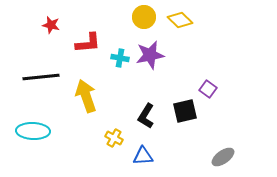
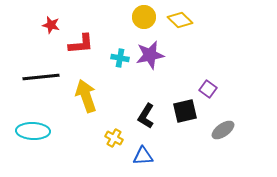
red L-shape: moved 7 px left, 1 px down
gray ellipse: moved 27 px up
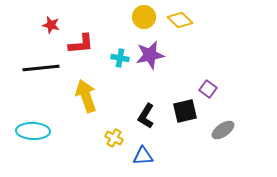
black line: moved 9 px up
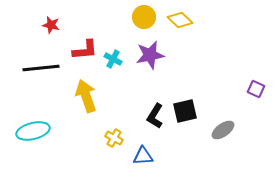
red L-shape: moved 4 px right, 6 px down
cyan cross: moved 7 px left, 1 px down; rotated 18 degrees clockwise
purple square: moved 48 px right; rotated 12 degrees counterclockwise
black L-shape: moved 9 px right
cyan ellipse: rotated 16 degrees counterclockwise
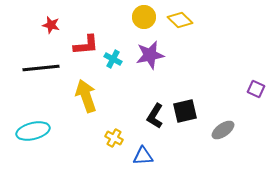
red L-shape: moved 1 px right, 5 px up
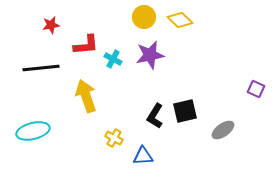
red star: rotated 24 degrees counterclockwise
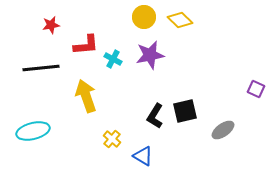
yellow cross: moved 2 px left, 1 px down; rotated 12 degrees clockwise
blue triangle: rotated 35 degrees clockwise
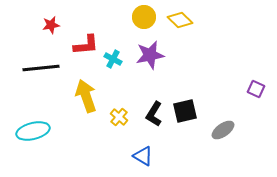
black L-shape: moved 1 px left, 2 px up
yellow cross: moved 7 px right, 22 px up
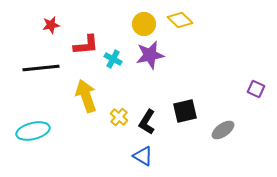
yellow circle: moved 7 px down
black L-shape: moved 7 px left, 8 px down
